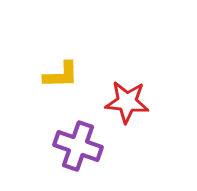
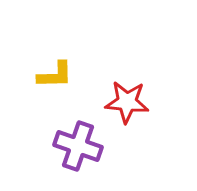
yellow L-shape: moved 6 px left
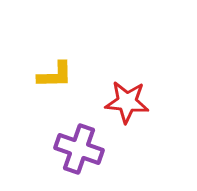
purple cross: moved 1 px right, 3 px down
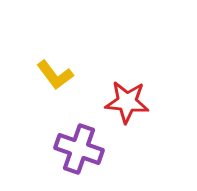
yellow L-shape: rotated 54 degrees clockwise
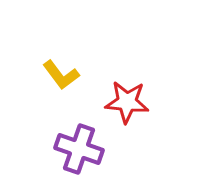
yellow L-shape: moved 6 px right
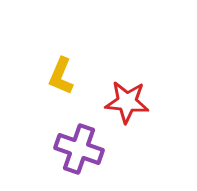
yellow L-shape: moved 1 px down; rotated 60 degrees clockwise
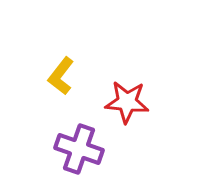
yellow L-shape: rotated 15 degrees clockwise
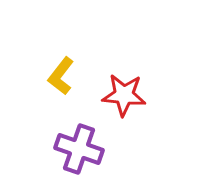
red star: moved 3 px left, 7 px up
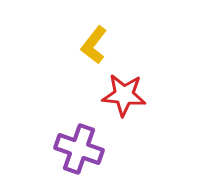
yellow L-shape: moved 33 px right, 31 px up
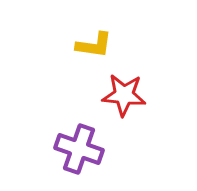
yellow L-shape: rotated 120 degrees counterclockwise
